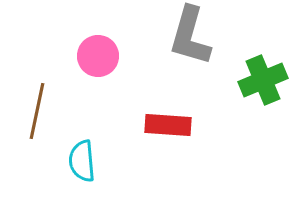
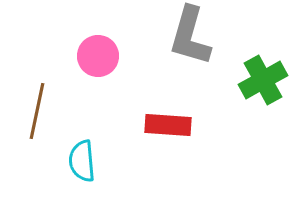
green cross: rotated 6 degrees counterclockwise
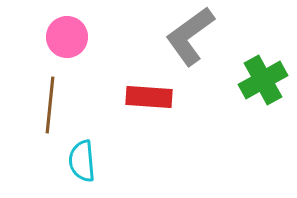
gray L-shape: rotated 38 degrees clockwise
pink circle: moved 31 px left, 19 px up
brown line: moved 13 px right, 6 px up; rotated 6 degrees counterclockwise
red rectangle: moved 19 px left, 28 px up
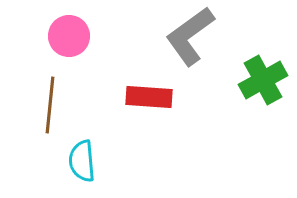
pink circle: moved 2 px right, 1 px up
